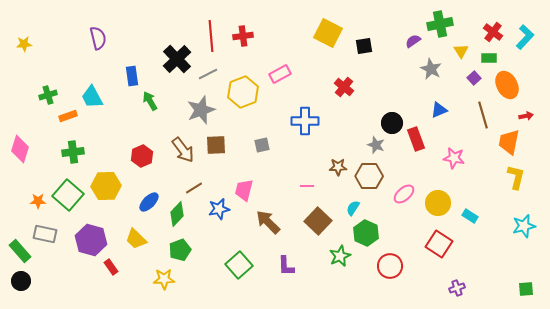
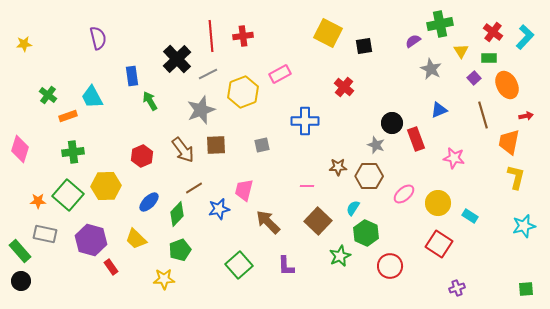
green cross at (48, 95): rotated 36 degrees counterclockwise
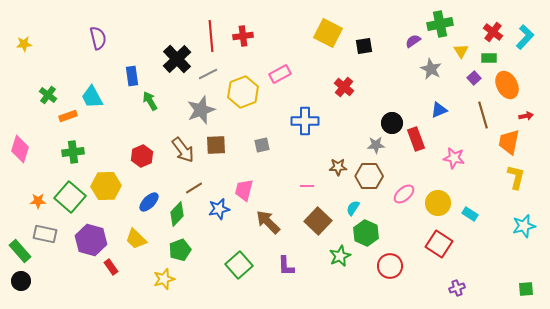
gray star at (376, 145): rotated 24 degrees counterclockwise
green square at (68, 195): moved 2 px right, 2 px down
cyan rectangle at (470, 216): moved 2 px up
yellow star at (164, 279): rotated 15 degrees counterclockwise
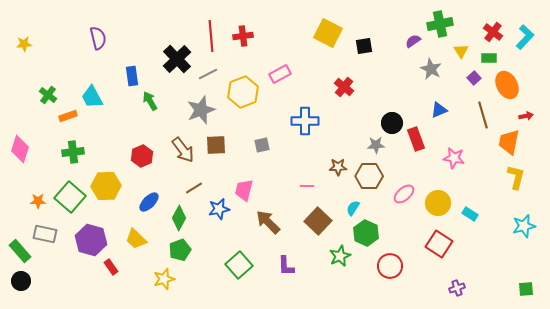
green diamond at (177, 214): moved 2 px right, 4 px down; rotated 15 degrees counterclockwise
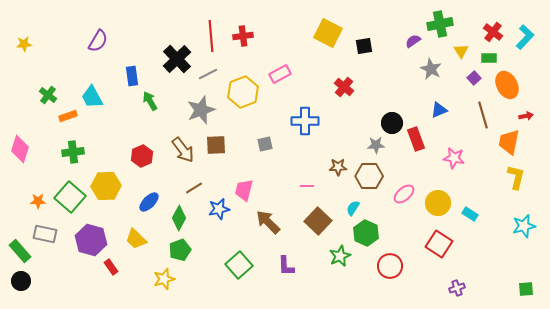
purple semicircle at (98, 38): moved 3 px down; rotated 45 degrees clockwise
gray square at (262, 145): moved 3 px right, 1 px up
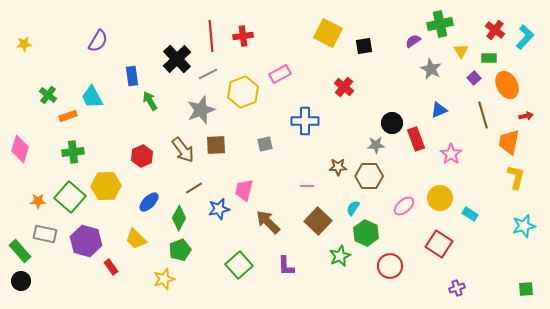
red cross at (493, 32): moved 2 px right, 2 px up
pink star at (454, 158): moved 3 px left, 4 px up; rotated 25 degrees clockwise
pink ellipse at (404, 194): moved 12 px down
yellow circle at (438, 203): moved 2 px right, 5 px up
purple hexagon at (91, 240): moved 5 px left, 1 px down
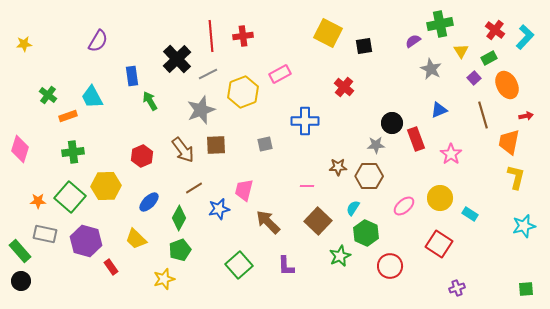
green rectangle at (489, 58): rotated 28 degrees counterclockwise
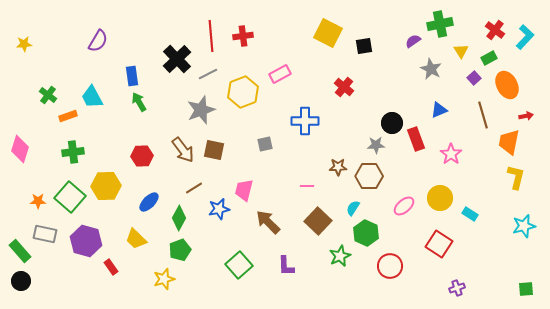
green arrow at (150, 101): moved 11 px left, 1 px down
brown square at (216, 145): moved 2 px left, 5 px down; rotated 15 degrees clockwise
red hexagon at (142, 156): rotated 20 degrees clockwise
